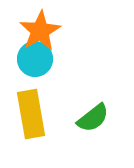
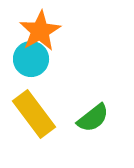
cyan circle: moved 4 px left
yellow rectangle: moved 3 px right; rotated 27 degrees counterclockwise
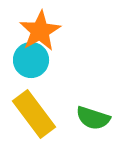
cyan circle: moved 1 px down
green semicircle: rotated 56 degrees clockwise
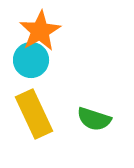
yellow rectangle: rotated 12 degrees clockwise
green semicircle: moved 1 px right, 1 px down
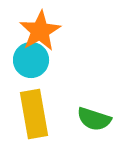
yellow rectangle: rotated 15 degrees clockwise
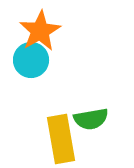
yellow rectangle: moved 27 px right, 25 px down
green semicircle: moved 3 px left; rotated 28 degrees counterclockwise
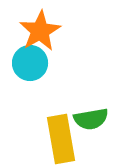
cyan circle: moved 1 px left, 3 px down
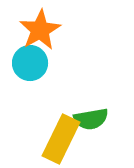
orange star: moved 1 px up
yellow rectangle: rotated 36 degrees clockwise
